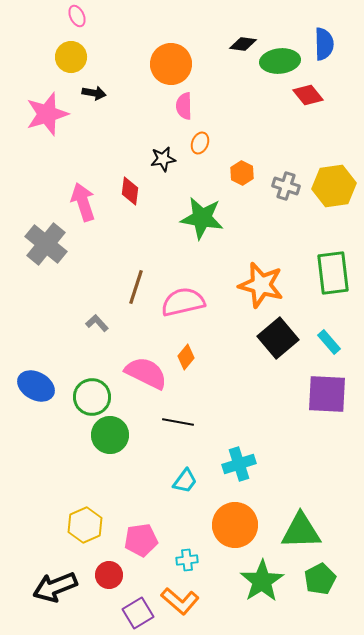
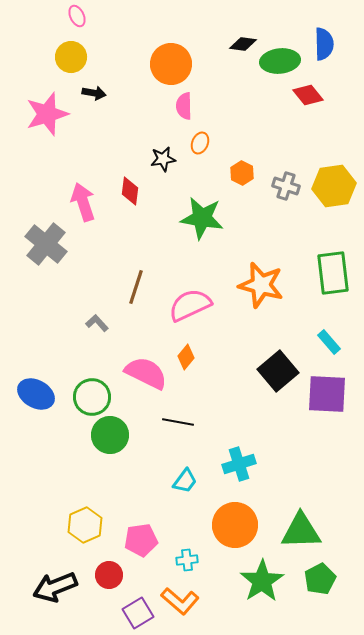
pink semicircle at (183, 302): moved 7 px right, 3 px down; rotated 12 degrees counterclockwise
black square at (278, 338): moved 33 px down
blue ellipse at (36, 386): moved 8 px down
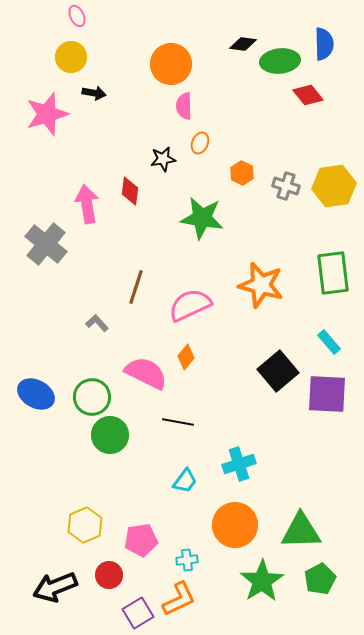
pink arrow at (83, 202): moved 4 px right, 2 px down; rotated 9 degrees clockwise
orange L-shape at (180, 601): moved 1 px left, 2 px up; rotated 66 degrees counterclockwise
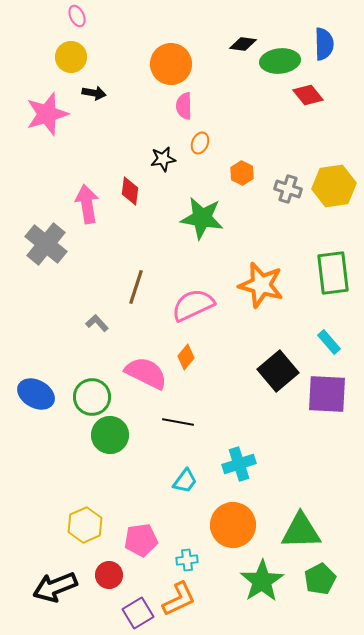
gray cross at (286, 186): moved 2 px right, 3 px down
pink semicircle at (190, 305): moved 3 px right
orange circle at (235, 525): moved 2 px left
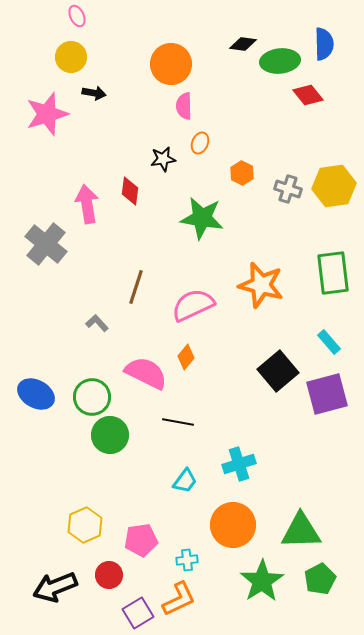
purple square at (327, 394): rotated 18 degrees counterclockwise
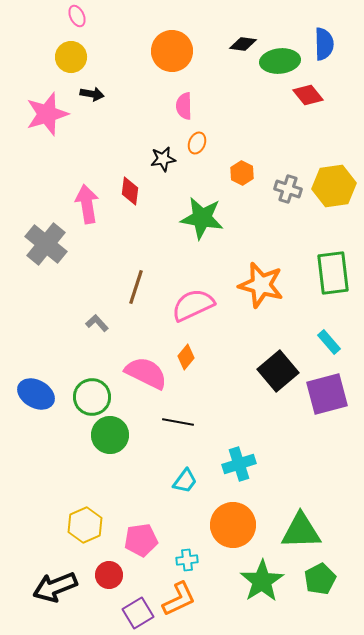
orange circle at (171, 64): moved 1 px right, 13 px up
black arrow at (94, 93): moved 2 px left, 1 px down
orange ellipse at (200, 143): moved 3 px left
